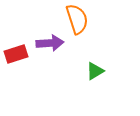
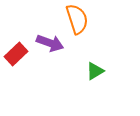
purple arrow: rotated 24 degrees clockwise
red rectangle: rotated 25 degrees counterclockwise
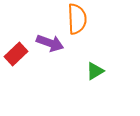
orange semicircle: rotated 16 degrees clockwise
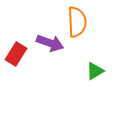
orange semicircle: moved 3 px down
red rectangle: rotated 15 degrees counterclockwise
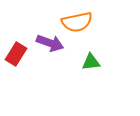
orange semicircle: rotated 80 degrees clockwise
green triangle: moved 4 px left, 9 px up; rotated 24 degrees clockwise
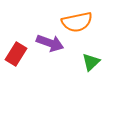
green triangle: rotated 36 degrees counterclockwise
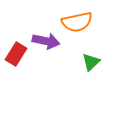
purple arrow: moved 4 px left, 2 px up; rotated 8 degrees counterclockwise
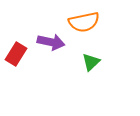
orange semicircle: moved 7 px right
purple arrow: moved 5 px right, 1 px down
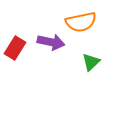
orange semicircle: moved 3 px left
red rectangle: moved 1 px left, 6 px up
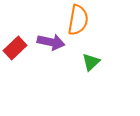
orange semicircle: moved 3 px left, 2 px up; rotated 68 degrees counterclockwise
red rectangle: rotated 15 degrees clockwise
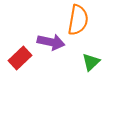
red rectangle: moved 5 px right, 10 px down
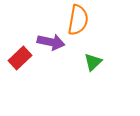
green triangle: moved 2 px right
